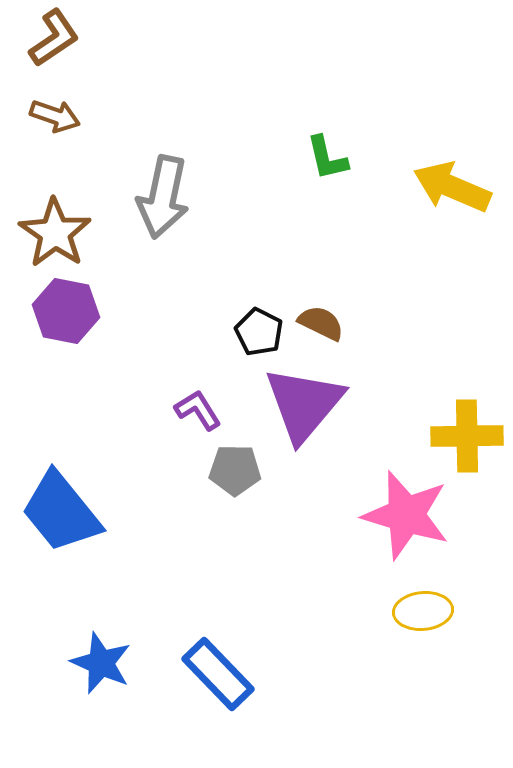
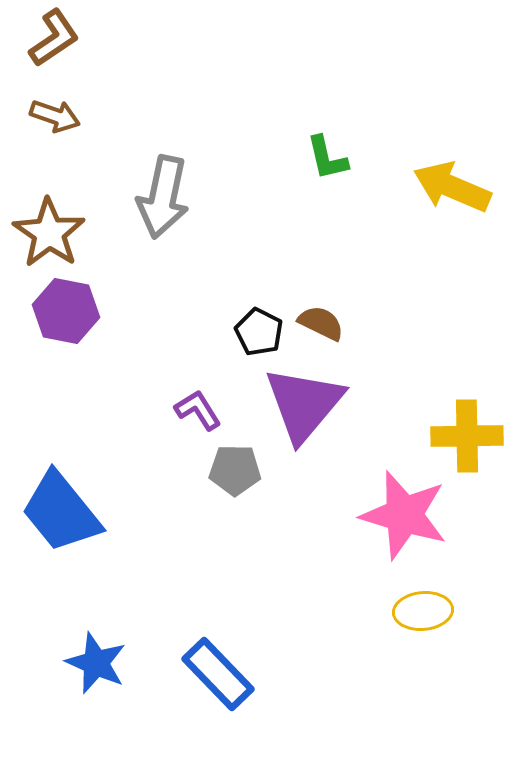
brown star: moved 6 px left
pink star: moved 2 px left
blue star: moved 5 px left
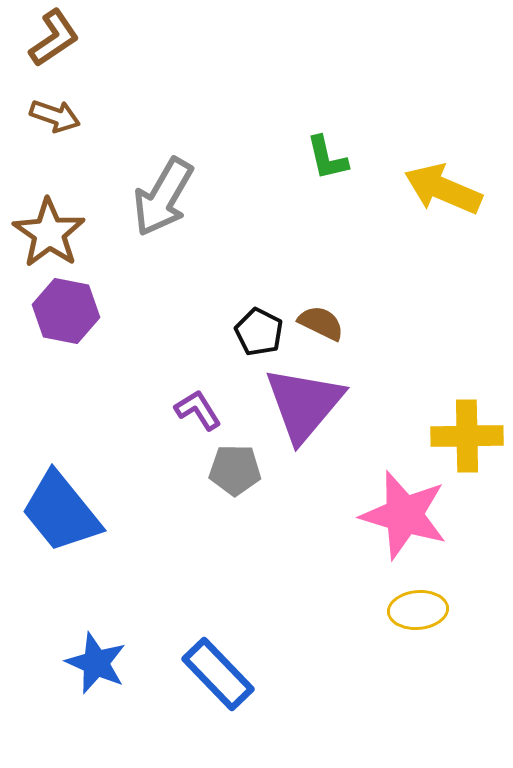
yellow arrow: moved 9 px left, 2 px down
gray arrow: rotated 18 degrees clockwise
yellow ellipse: moved 5 px left, 1 px up
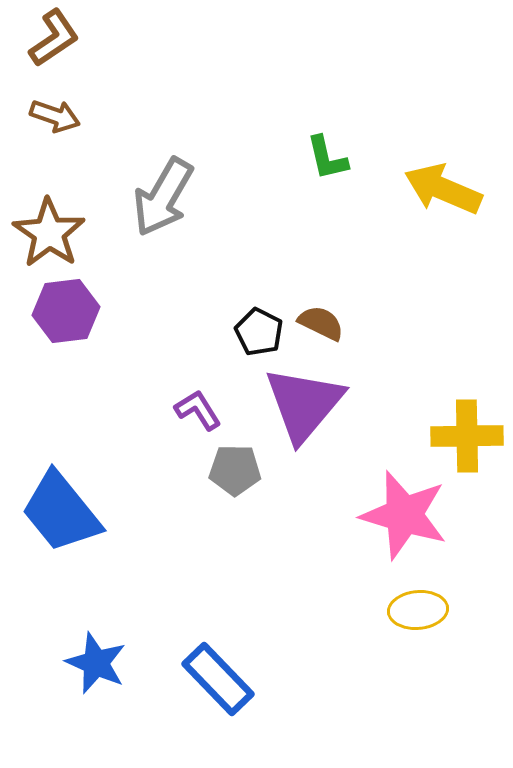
purple hexagon: rotated 18 degrees counterclockwise
blue rectangle: moved 5 px down
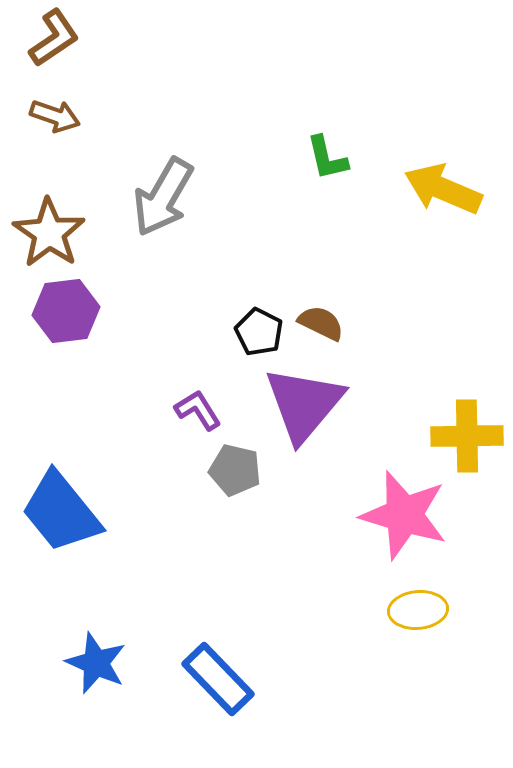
gray pentagon: rotated 12 degrees clockwise
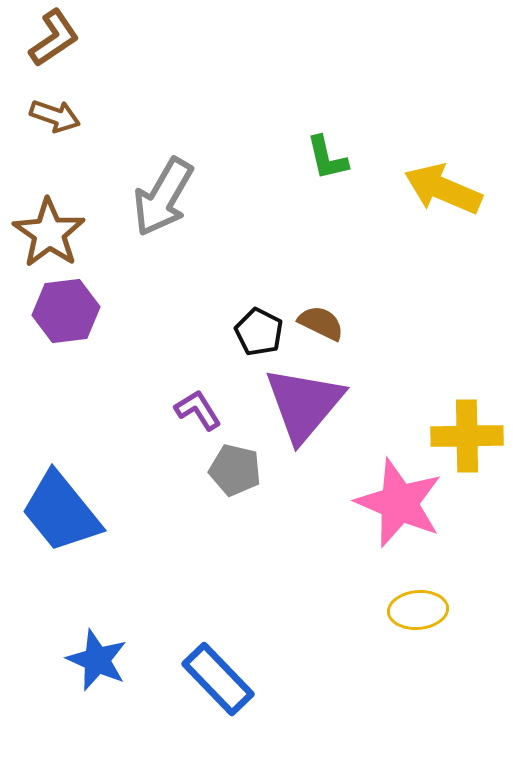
pink star: moved 5 px left, 12 px up; rotated 6 degrees clockwise
blue star: moved 1 px right, 3 px up
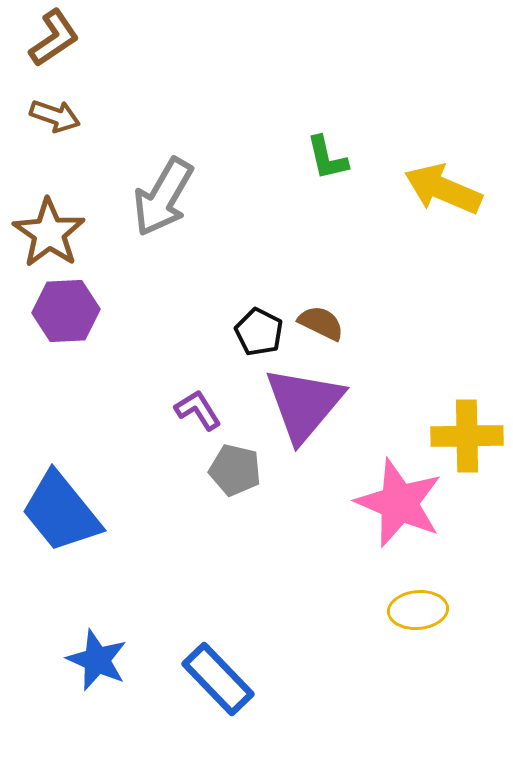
purple hexagon: rotated 4 degrees clockwise
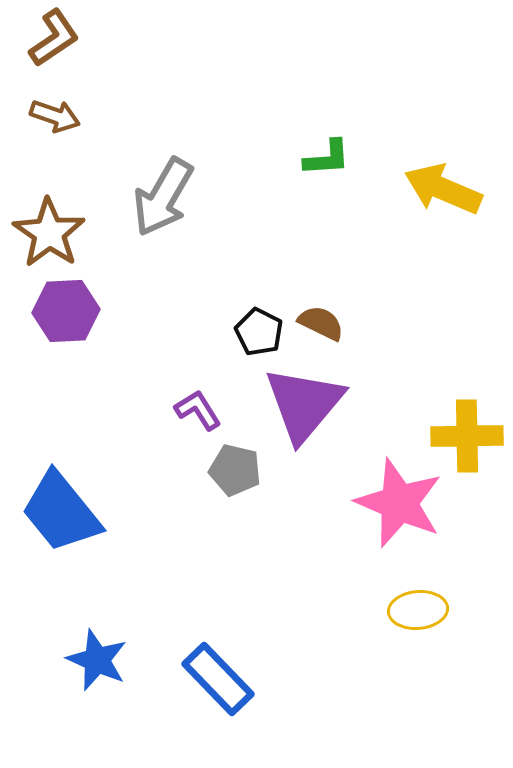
green L-shape: rotated 81 degrees counterclockwise
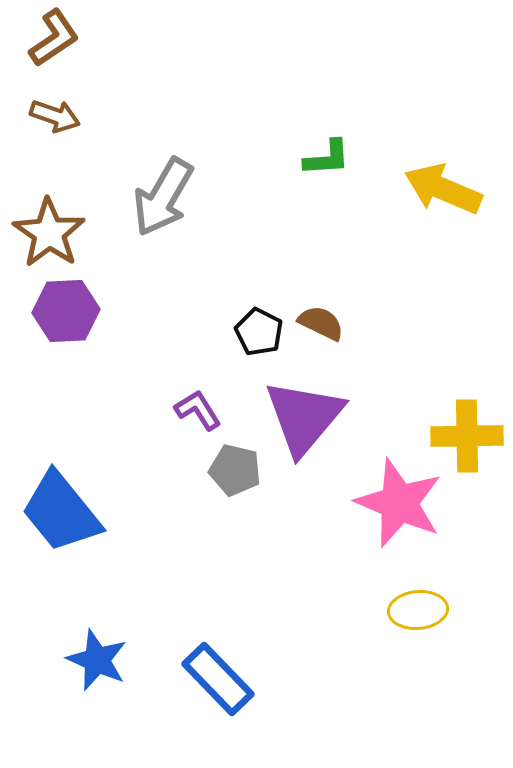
purple triangle: moved 13 px down
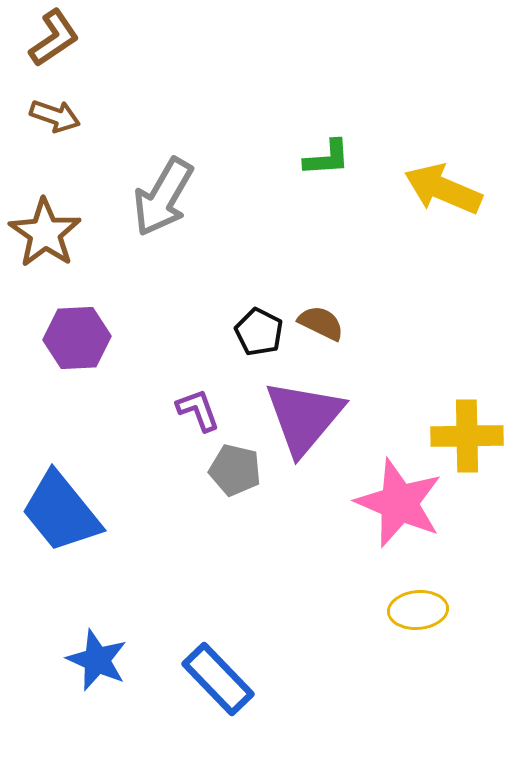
brown star: moved 4 px left
purple hexagon: moved 11 px right, 27 px down
purple L-shape: rotated 12 degrees clockwise
